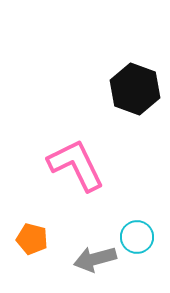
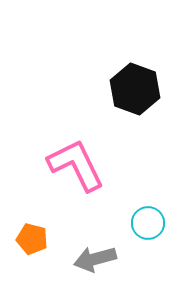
cyan circle: moved 11 px right, 14 px up
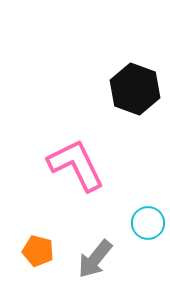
orange pentagon: moved 6 px right, 12 px down
gray arrow: rotated 36 degrees counterclockwise
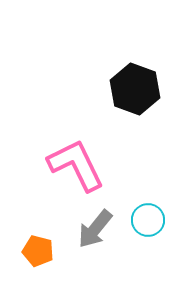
cyan circle: moved 3 px up
gray arrow: moved 30 px up
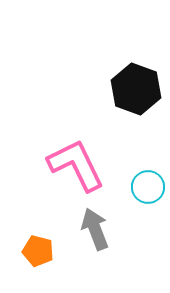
black hexagon: moved 1 px right
cyan circle: moved 33 px up
gray arrow: rotated 120 degrees clockwise
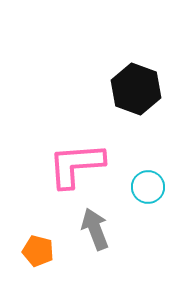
pink L-shape: rotated 68 degrees counterclockwise
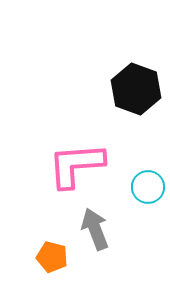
orange pentagon: moved 14 px right, 6 px down
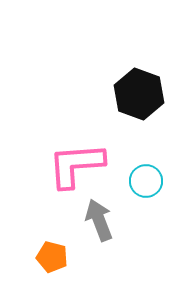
black hexagon: moved 3 px right, 5 px down
cyan circle: moved 2 px left, 6 px up
gray arrow: moved 4 px right, 9 px up
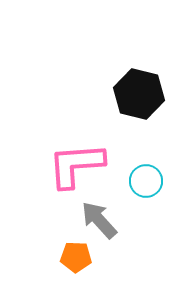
black hexagon: rotated 6 degrees counterclockwise
gray arrow: rotated 21 degrees counterclockwise
orange pentagon: moved 24 px right; rotated 12 degrees counterclockwise
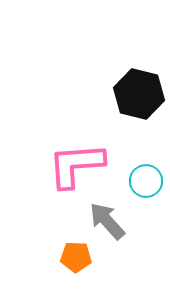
gray arrow: moved 8 px right, 1 px down
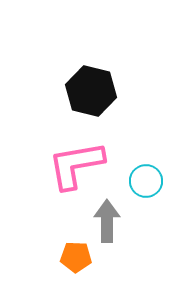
black hexagon: moved 48 px left, 3 px up
pink L-shape: rotated 6 degrees counterclockwise
gray arrow: rotated 42 degrees clockwise
